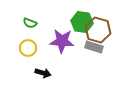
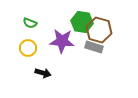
brown hexagon: moved 1 px right
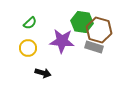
green semicircle: rotated 64 degrees counterclockwise
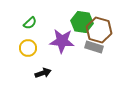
black arrow: rotated 35 degrees counterclockwise
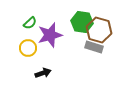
purple star: moved 12 px left, 6 px up; rotated 20 degrees counterclockwise
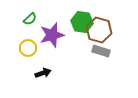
green semicircle: moved 4 px up
purple star: moved 2 px right
gray rectangle: moved 7 px right, 4 px down
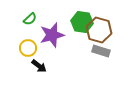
black arrow: moved 4 px left, 7 px up; rotated 56 degrees clockwise
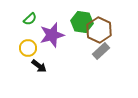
brown hexagon: rotated 10 degrees clockwise
gray rectangle: rotated 60 degrees counterclockwise
